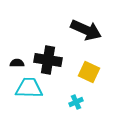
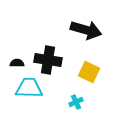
black arrow: rotated 8 degrees counterclockwise
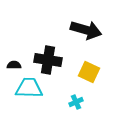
black semicircle: moved 3 px left, 2 px down
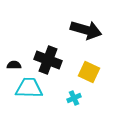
black cross: rotated 12 degrees clockwise
cyan cross: moved 2 px left, 4 px up
